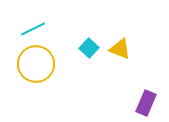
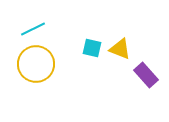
cyan square: moved 3 px right; rotated 30 degrees counterclockwise
purple rectangle: moved 28 px up; rotated 65 degrees counterclockwise
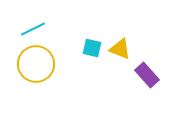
purple rectangle: moved 1 px right
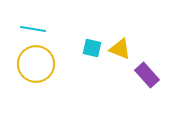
cyan line: rotated 35 degrees clockwise
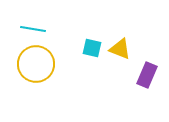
purple rectangle: rotated 65 degrees clockwise
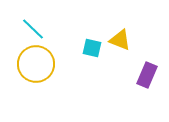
cyan line: rotated 35 degrees clockwise
yellow triangle: moved 9 px up
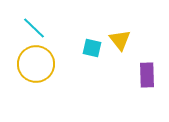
cyan line: moved 1 px right, 1 px up
yellow triangle: rotated 30 degrees clockwise
purple rectangle: rotated 25 degrees counterclockwise
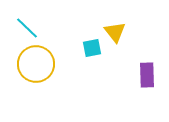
cyan line: moved 7 px left
yellow triangle: moved 5 px left, 8 px up
cyan square: rotated 24 degrees counterclockwise
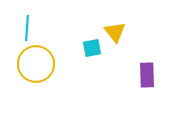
cyan line: rotated 50 degrees clockwise
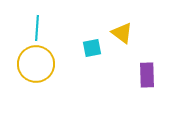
cyan line: moved 10 px right
yellow triangle: moved 7 px right, 1 px down; rotated 15 degrees counterclockwise
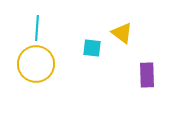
cyan square: rotated 18 degrees clockwise
